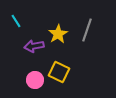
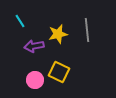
cyan line: moved 4 px right
gray line: rotated 25 degrees counterclockwise
yellow star: rotated 18 degrees clockwise
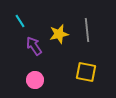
yellow star: moved 1 px right
purple arrow: rotated 66 degrees clockwise
yellow square: moved 27 px right; rotated 15 degrees counterclockwise
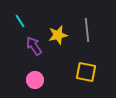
yellow star: moved 1 px left, 1 px down
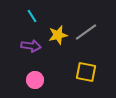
cyan line: moved 12 px right, 5 px up
gray line: moved 1 px left, 2 px down; rotated 60 degrees clockwise
purple arrow: moved 3 px left; rotated 132 degrees clockwise
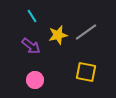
purple arrow: rotated 30 degrees clockwise
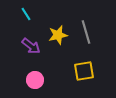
cyan line: moved 6 px left, 2 px up
gray line: rotated 70 degrees counterclockwise
yellow square: moved 2 px left, 1 px up; rotated 20 degrees counterclockwise
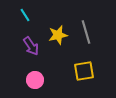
cyan line: moved 1 px left, 1 px down
purple arrow: rotated 18 degrees clockwise
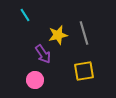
gray line: moved 2 px left, 1 px down
purple arrow: moved 12 px right, 8 px down
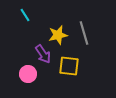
yellow square: moved 15 px left, 5 px up; rotated 15 degrees clockwise
pink circle: moved 7 px left, 6 px up
